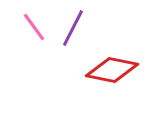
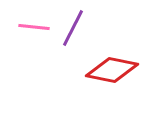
pink line: rotated 48 degrees counterclockwise
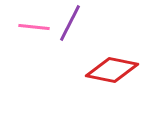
purple line: moved 3 px left, 5 px up
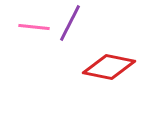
red diamond: moved 3 px left, 3 px up
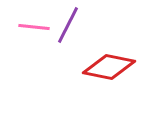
purple line: moved 2 px left, 2 px down
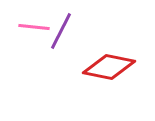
purple line: moved 7 px left, 6 px down
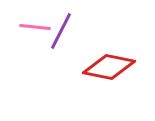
pink line: moved 1 px right
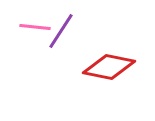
purple line: rotated 6 degrees clockwise
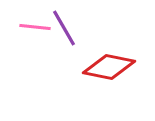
purple line: moved 3 px right, 3 px up; rotated 63 degrees counterclockwise
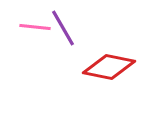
purple line: moved 1 px left
